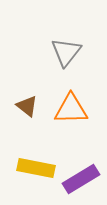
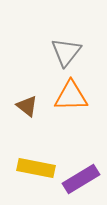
orange triangle: moved 13 px up
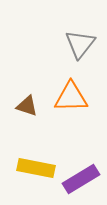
gray triangle: moved 14 px right, 8 px up
orange triangle: moved 1 px down
brown triangle: rotated 20 degrees counterclockwise
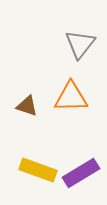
yellow rectangle: moved 2 px right, 2 px down; rotated 9 degrees clockwise
purple rectangle: moved 6 px up
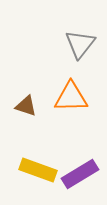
brown triangle: moved 1 px left
purple rectangle: moved 1 px left, 1 px down
